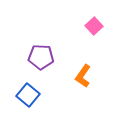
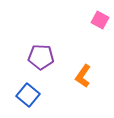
pink square: moved 6 px right, 6 px up; rotated 18 degrees counterclockwise
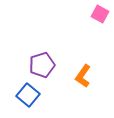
pink square: moved 6 px up
purple pentagon: moved 1 px right, 8 px down; rotated 20 degrees counterclockwise
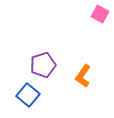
purple pentagon: moved 1 px right
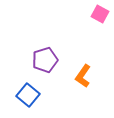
purple pentagon: moved 2 px right, 5 px up
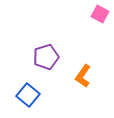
purple pentagon: moved 1 px right, 3 px up
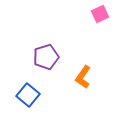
pink square: rotated 36 degrees clockwise
orange L-shape: moved 1 px down
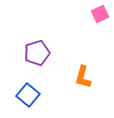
purple pentagon: moved 9 px left, 4 px up
orange L-shape: rotated 20 degrees counterclockwise
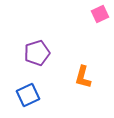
blue square: rotated 25 degrees clockwise
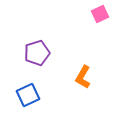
orange L-shape: rotated 15 degrees clockwise
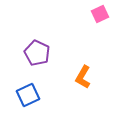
purple pentagon: rotated 30 degrees counterclockwise
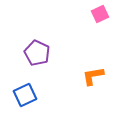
orange L-shape: moved 10 px right, 1 px up; rotated 50 degrees clockwise
blue square: moved 3 px left
